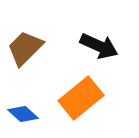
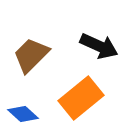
brown trapezoid: moved 6 px right, 7 px down
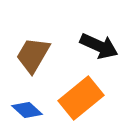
brown trapezoid: moved 2 px right; rotated 15 degrees counterclockwise
blue diamond: moved 4 px right, 4 px up
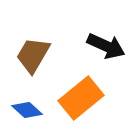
black arrow: moved 7 px right
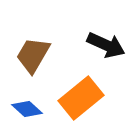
black arrow: moved 1 px up
blue diamond: moved 1 px up
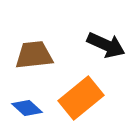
brown trapezoid: moved 1 px right; rotated 54 degrees clockwise
blue diamond: moved 1 px up
